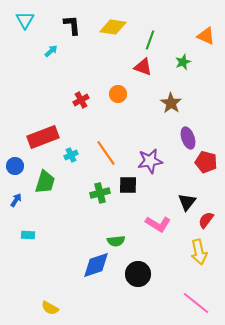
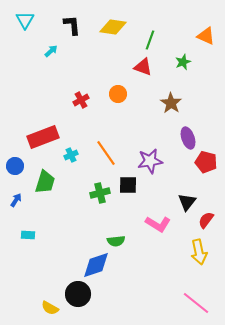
black circle: moved 60 px left, 20 px down
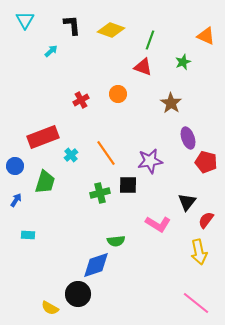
yellow diamond: moved 2 px left, 3 px down; rotated 12 degrees clockwise
cyan cross: rotated 16 degrees counterclockwise
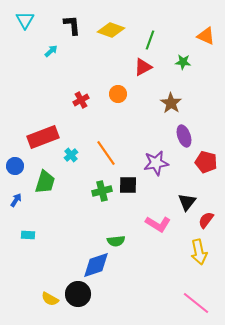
green star: rotated 28 degrees clockwise
red triangle: rotated 48 degrees counterclockwise
purple ellipse: moved 4 px left, 2 px up
purple star: moved 6 px right, 2 px down
green cross: moved 2 px right, 2 px up
yellow semicircle: moved 9 px up
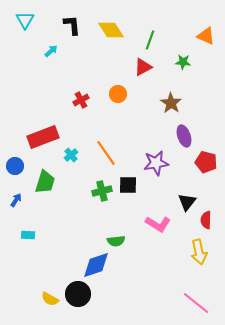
yellow diamond: rotated 36 degrees clockwise
red semicircle: rotated 36 degrees counterclockwise
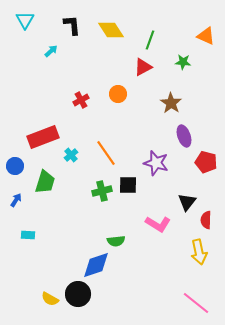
purple star: rotated 25 degrees clockwise
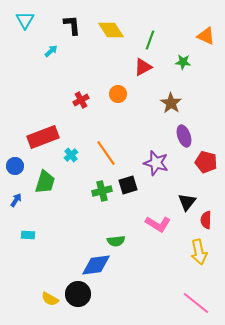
black square: rotated 18 degrees counterclockwise
blue diamond: rotated 12 degrees clockwise
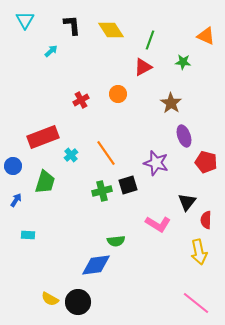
blue circle: moved 2 px left
black circle: moved 8 px down
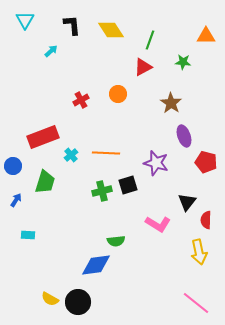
orange triangle: rotated 24 degrees counterclockwise
orange line: rotated 52 degrees counterclockwise
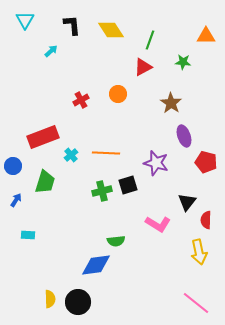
yellow semicircle: rotated 120 degrees counterclockwise
